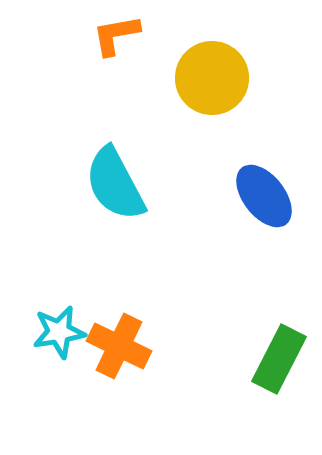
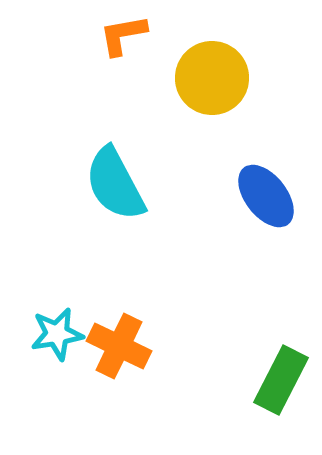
orange L-shape: moved 7 px right
blue ellipse: moved 2 px right
cyan star: moved 2 px left, 2 px down
green rectangle: moved 2 px right, 21 px down
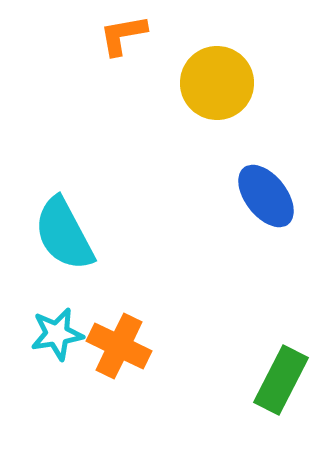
yellow circle: moved 5 px right, 5 px down
cyan semicircle: moved 51 px left, 50 px down
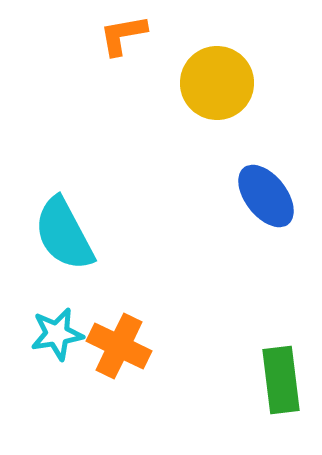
green rectangle: rotated 34 degrees counterclockwise
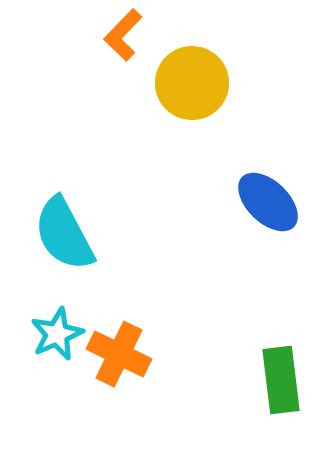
orange L-shape: rotated 36 degrees counterclockwise
yellow circle: moved 25 px left
blue ellipse: moved 2 px right, 6 px down; rotated 8 degrees counterclockwise
cyan star: rotated 14 degrees counterclockwise
orange cross: moved 8 px down
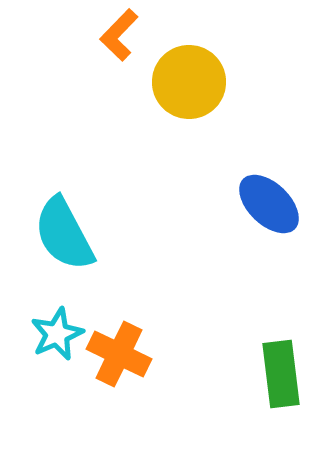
orange L-shape: moved 4 px left
yellow circle: moved 3 px left, 1 px up
blue ellipse: moved 1 px right, 2 px down
green rectangle: moved 6 px up
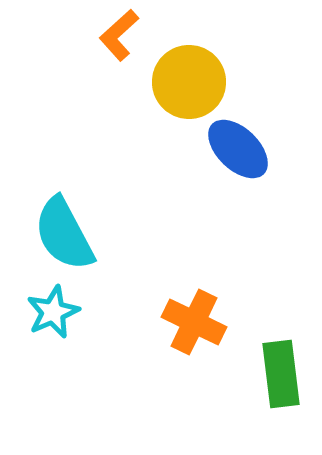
orange L-shape: rotated 4 degrees clockwise
blue ellipse: moved 31 px left, 55 px up
cyan star: moved 4 px left, 22 px up
orange cross: moved 75 px right, 32 px up
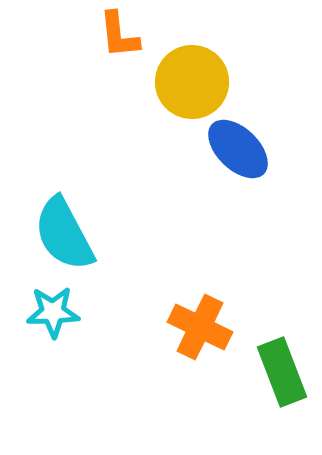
orange L-shape: rotated 54 degrees counterclockwise
yellow circle: moved 3 px right
cyan star: rotated 22 degrees clockwise
orange cross: moved 6 px right, 5 px down
green rectangle: moved 1 px right, 2 px up; rotated 14 degrees counterclockwise
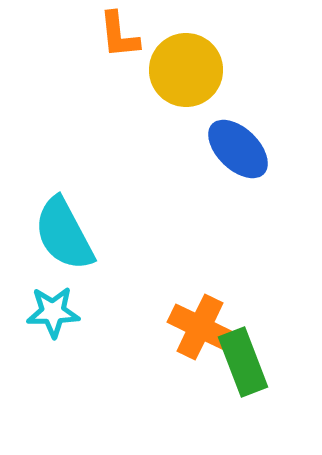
yellow circle: moved 6 px left, 12 px up
green rectangle: moved 39 px left, 10 px up
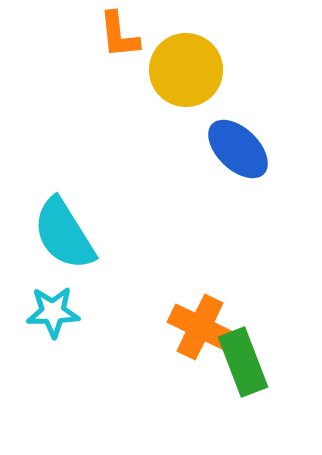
cyan semicircle: rotated 4 degrees counterclockwise
